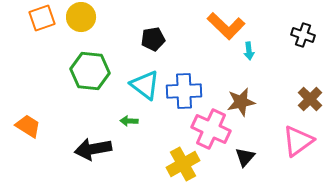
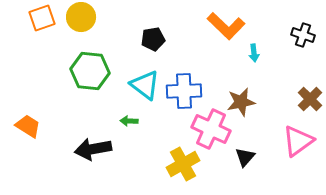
cyan arrow: moved 5 px right, 2 px down
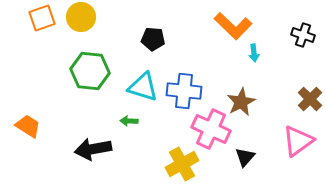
orange L-shape: moved 7 px right
black pentagon: rotated 15 degrees clockwise
cyan triangle: moved 2 px left, 2 px down; rotated 20 degrees counterclockwise
blue cross: rotated 8 degrees clockwise
brown star: rotated 16 degrees counterclockwise
yellow cross: moved 1 px left
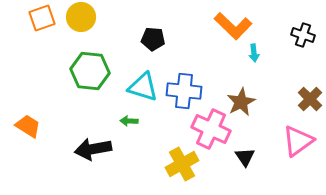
black triangle: rotated 15 degrees counterclockwise
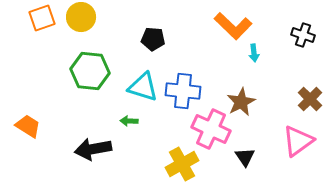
blue cross: moved 1 px left
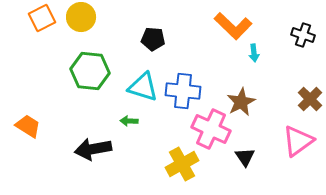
orange square: rotated 8 degrees counterclockwise
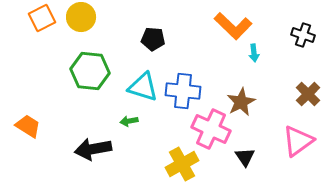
brown cross: moved 2 px left, 5 px up
green arrow: rotated 12 degrees counterclockwise
